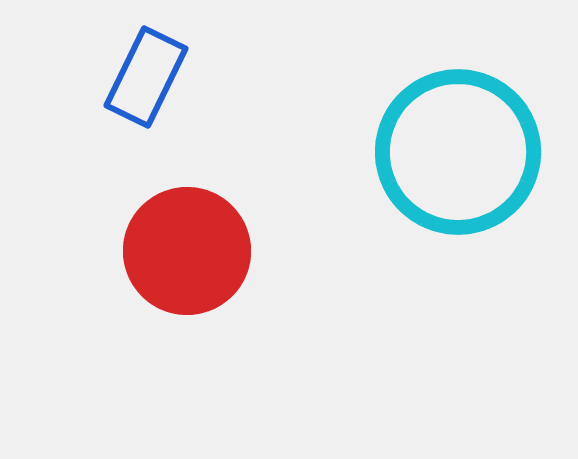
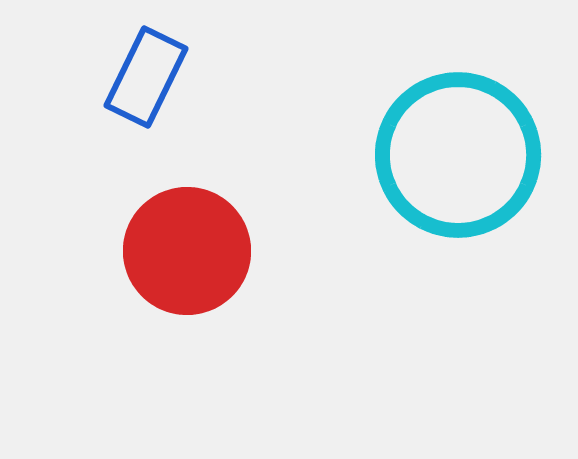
cyan circle: moved 3 px down
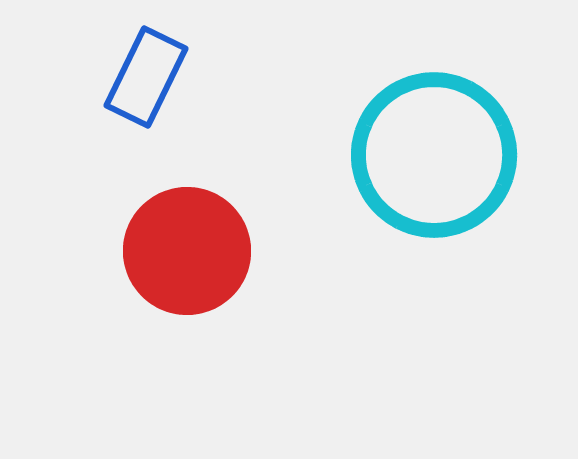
cyan circle: moved 24 px left
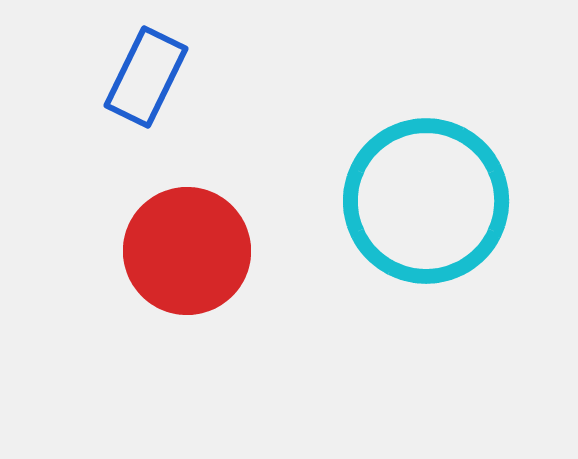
cyan circle: moved 8 px left, 46 px down
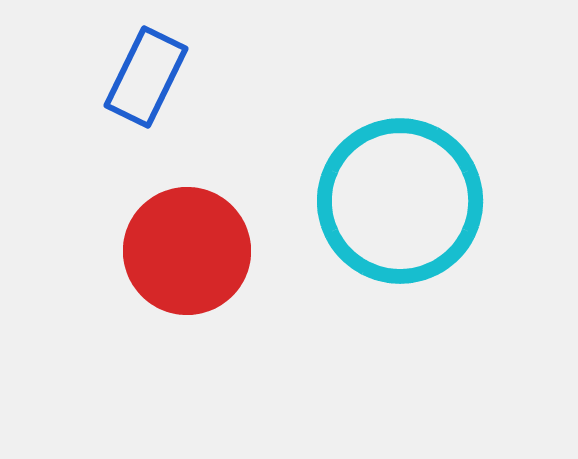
cyan circle: moved 26 px left
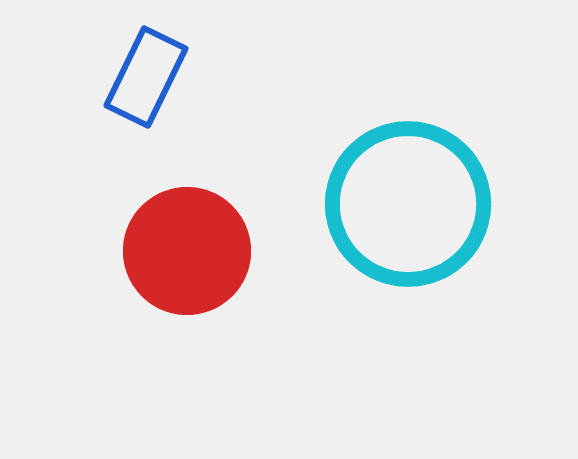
cyan circle: moved 8 px right, 3 px down
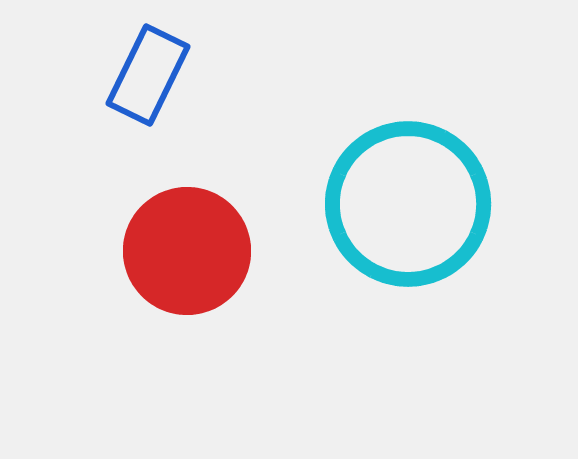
blue rectangle: moved 2 px right, 2 px up
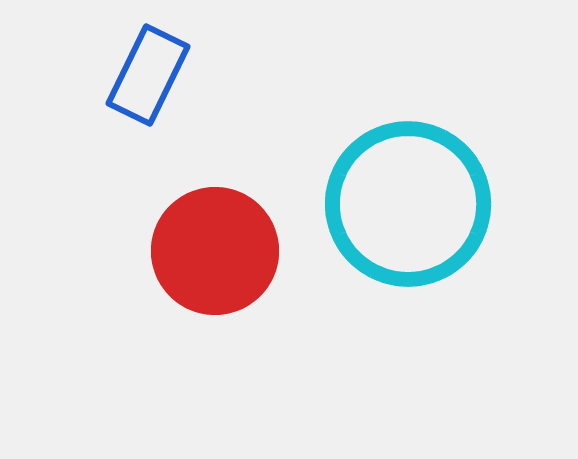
red circle: moved 28 px right
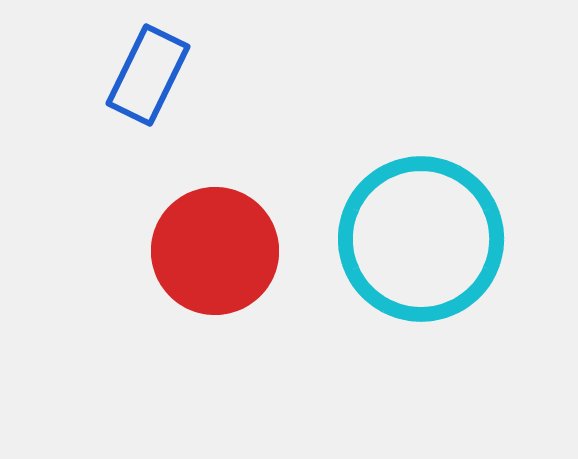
cyan circle: moved 13 px right, 35 px down
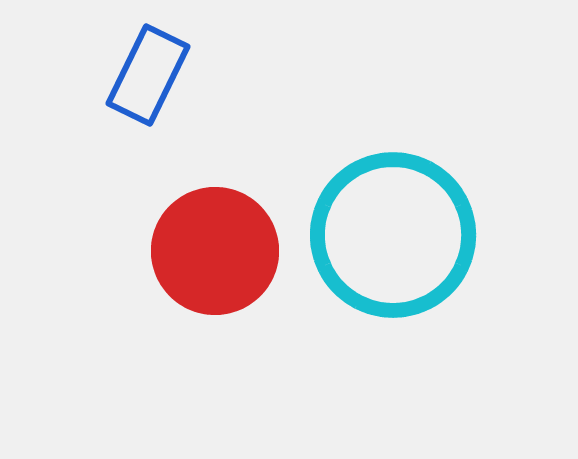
cyan circle: moved 28 px left, 4 px up
